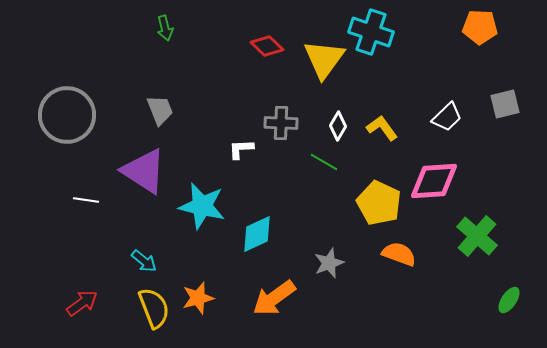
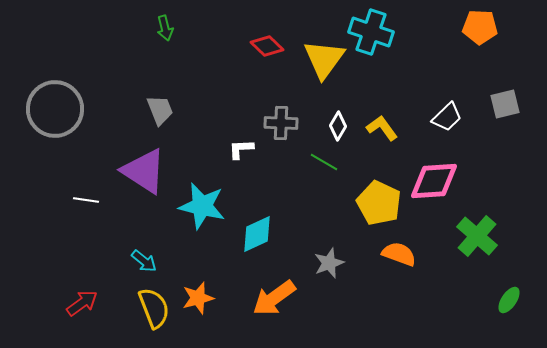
gray circle: moved 12 px left, 6 px up
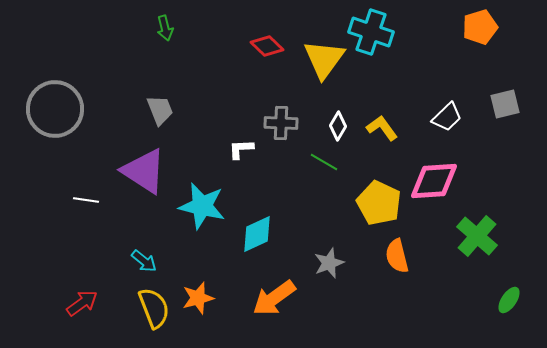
orange pentagon: rotated 20 degrees counterclockwise
orange semicircle: moved 2 px left, 2 px down; rotated 124 degrees counterclockwise
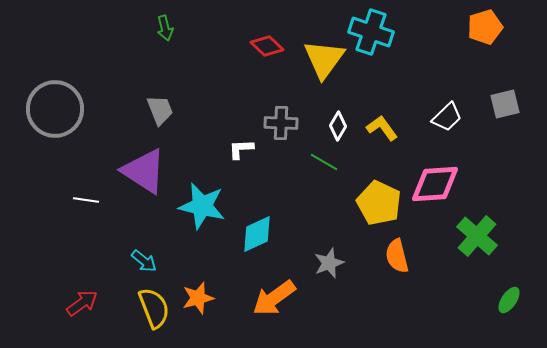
orange pentagon: moved 5 px right
pink diamond: moved 1 px right, 3 px down
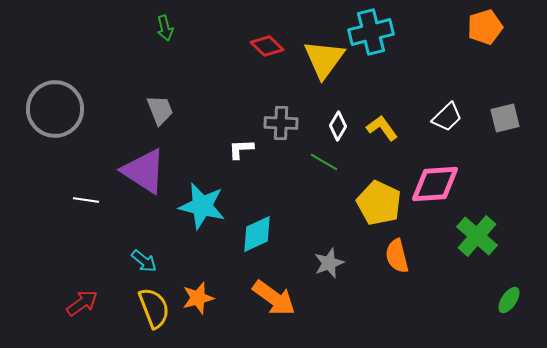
cyan cross: rotated 33 degrees counterclockwise
gray square: moved 14 px down
orange arrow: rotated 108 degrees counterclockwise
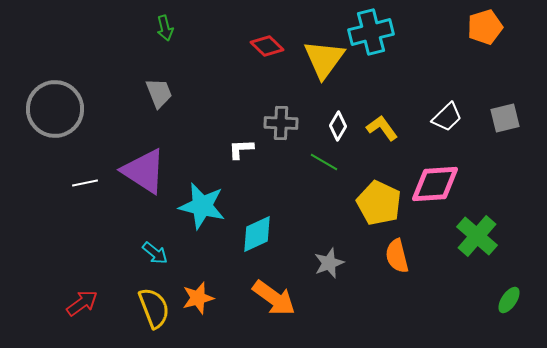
gray trapezoid: moved 1 px left, 17 px up
white line: moved 1 px left, 17 px up; rotated 20 degrees counterclockwise
cyan arrow: moved 11 px right, 8 px up
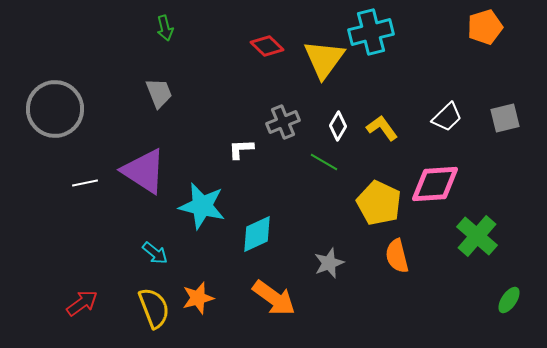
gray cross: moved 2 px right, 1 px up; rotated 24 degrees counterclockwise
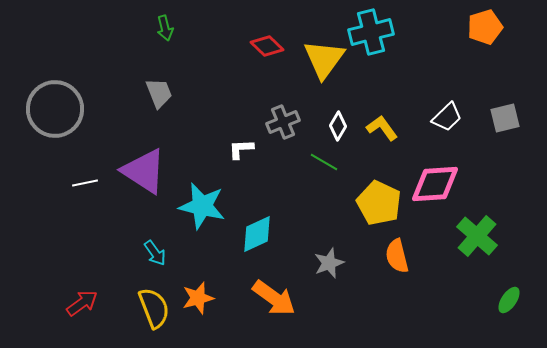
cyan arrow: rotated 16 degrees clockwise
